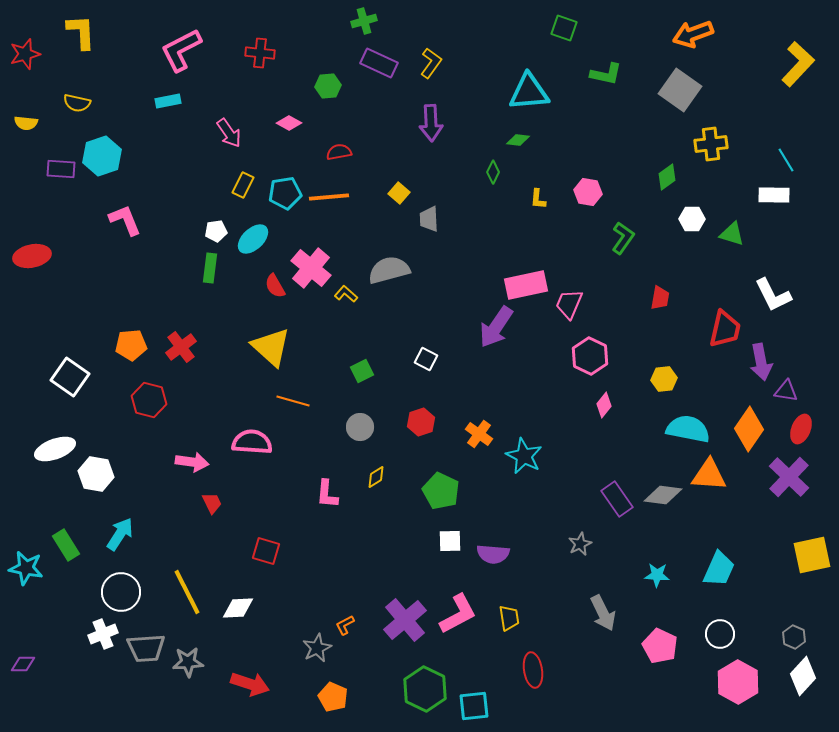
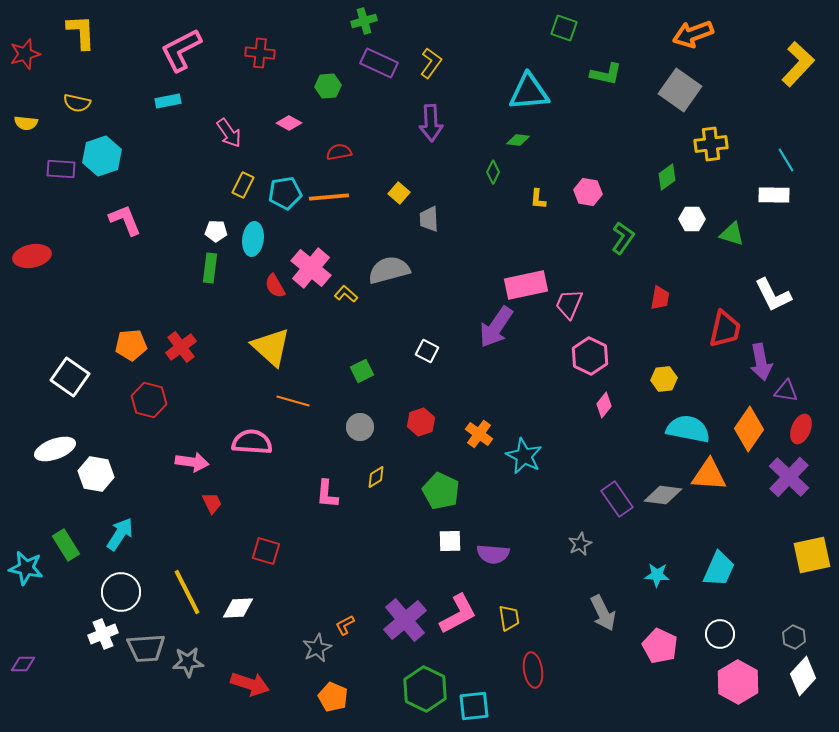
white pentagon at (216, 231): rotated 10 degrees clockwise
cyan ellipse at (253, 239): rotated 40 degrees counterclockwise
white square at (426, 359): moved 1 px right, 8 px up
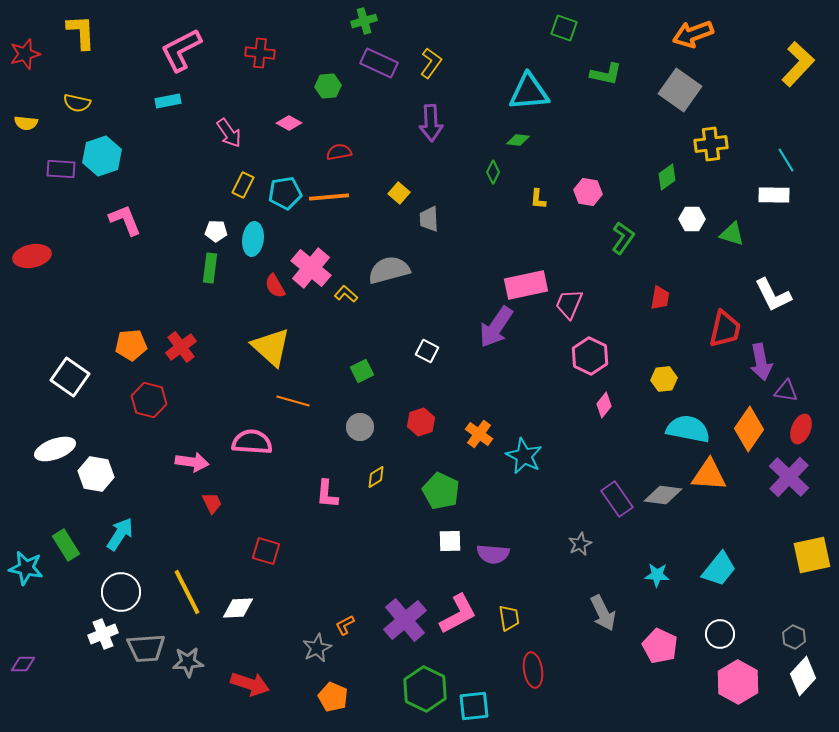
cyan trapezoid at (719, 569): rotated 15 degrees clockwise
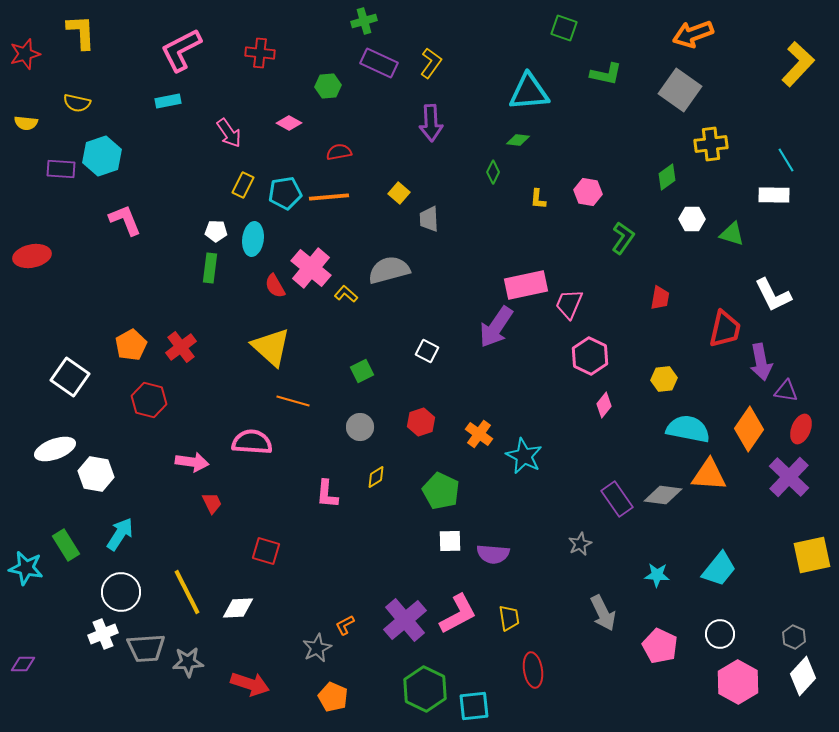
orange pentagon at (131, 345): rotated 24 degrees counterclockwise
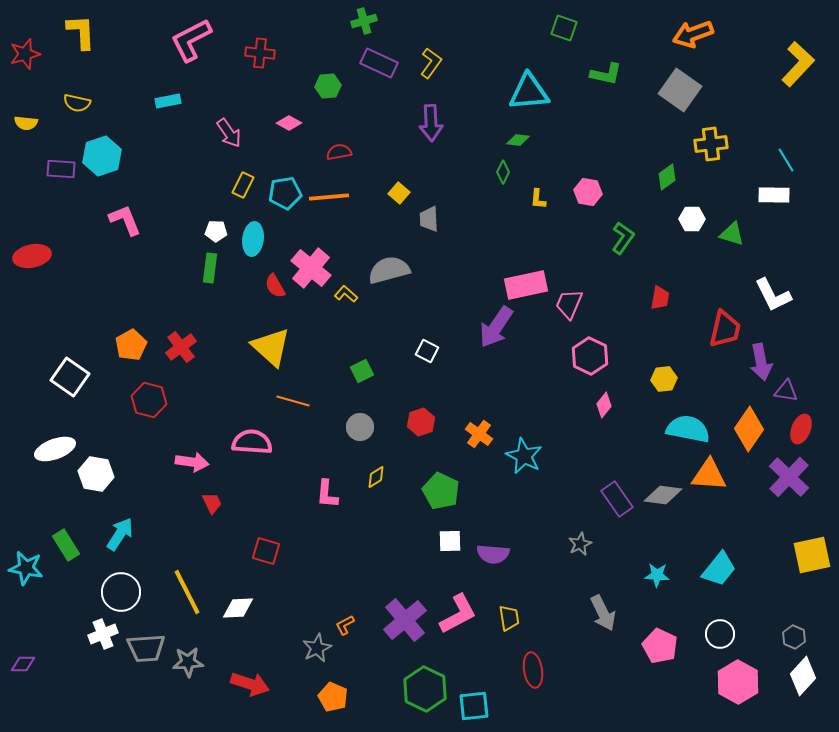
pink L-shape at (181, 50): moved 10 px right, 10 px up
green diamond at (493, 172): moved 10 px right
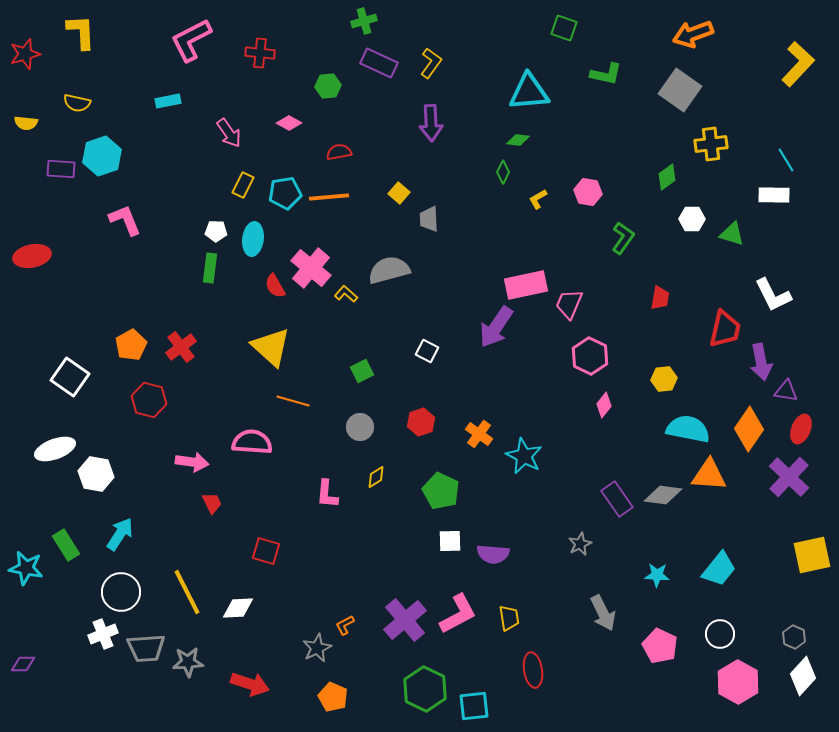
yellow L-shape at (538, 199): rotated 55 degrees clockwise
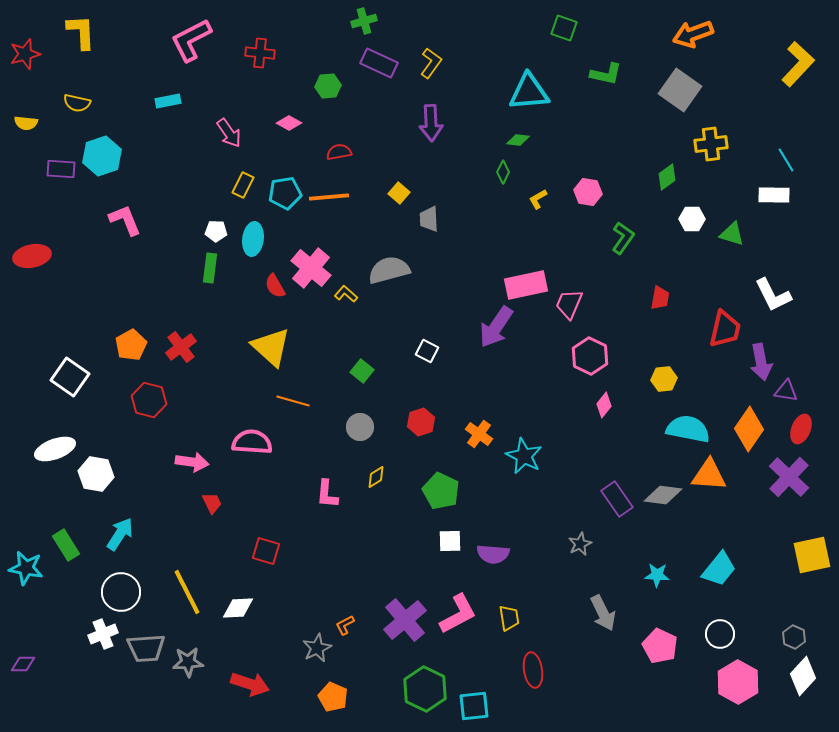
green square at (362, 371): rotated 25 degrees counterclockwise
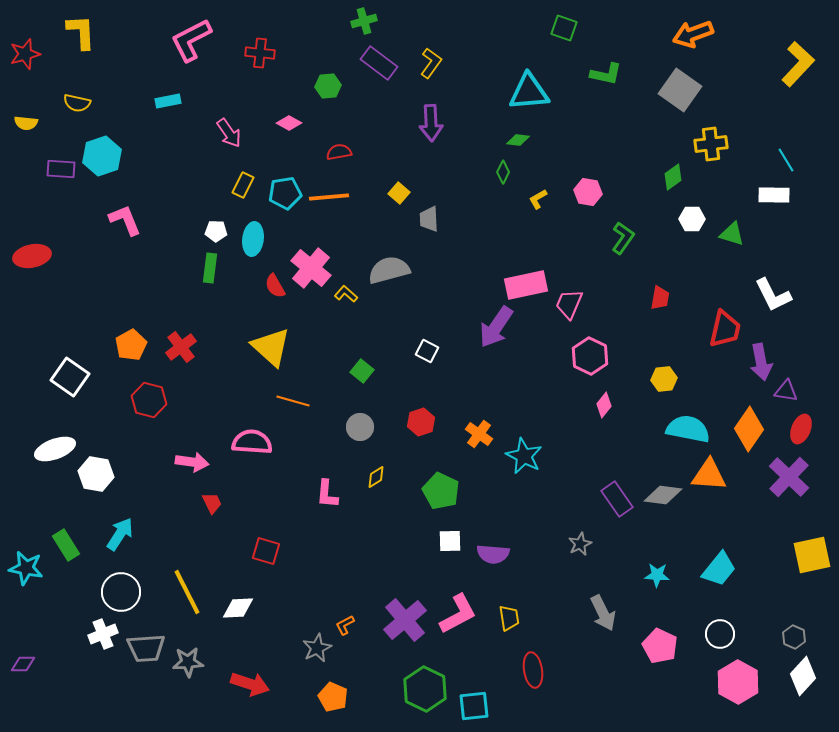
purple rectangle at (379, 63): rotated 12 degrees clockwise
green diamond at (667, 177): moved 6 px right
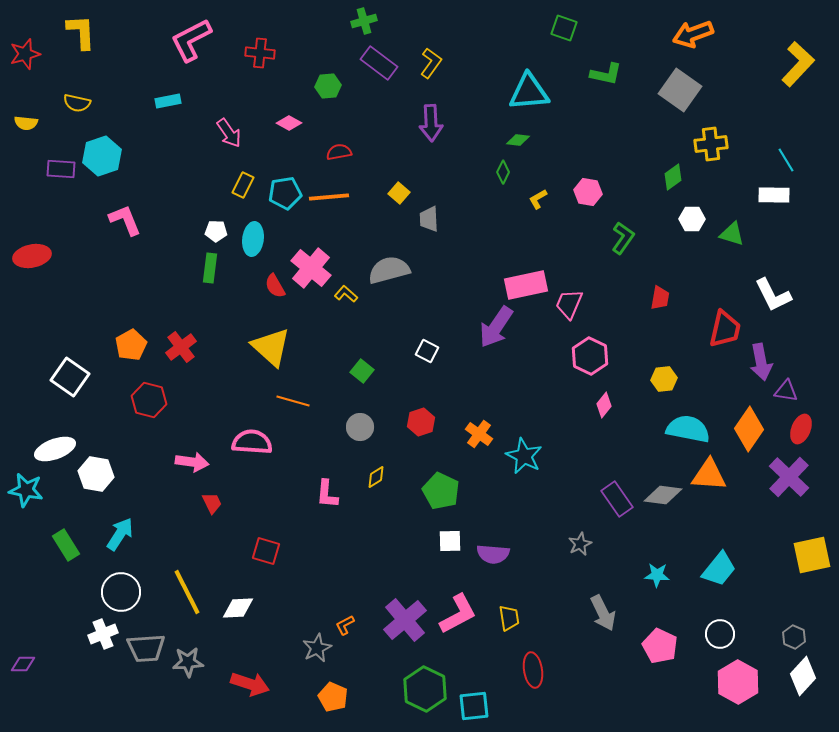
cyan star at (26, 568): moved 78 px up
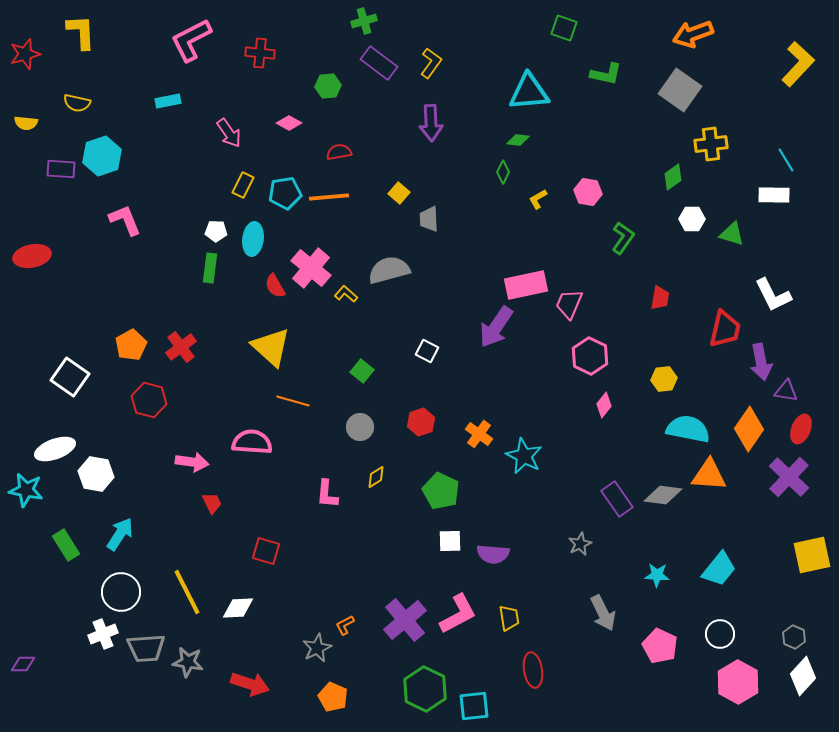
gray star at (188, 662): rotated 12 degrees clockwise
